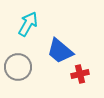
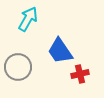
cyan arrow: moved 5 px up
blue trapezoid: rotated 16 degrees clockwise
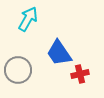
blue trapezoid: moved 1 px left, 2 px down
gray circle: moved 3 px down
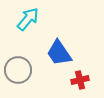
cyan arrow: rotated 10 degrees clockwise
red cross: moved 6 px down
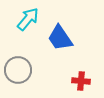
blue trapezoid: moved 1 px right, 15 px up
red cross: moved 1 px right, 1 px down; rotated 18 degrees clockwise
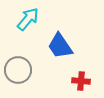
blue trapezoid: moved 8 px down
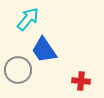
blue trapezoid: moved 16 px left, 4 px down
